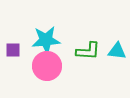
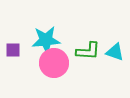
cyan triangle: moved 2 px left, 1 px down; rotated 12 degrees clockwise
pink circle: moved 7 px right, 3 px up
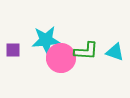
green L-shape: moved 2 px left
pink circle: moved 7 px right, 5 px up
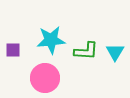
cyan star: moved 5 px right
cyan triangle: rotated 42 degrees clockwise
pink circle: moved 16 px left, 20 px down
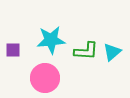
cyan triangle: moved 3 px left; rotated 18 degrees clockwise
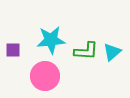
pink circle: moved 2 px up
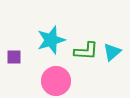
cyan star: rotated 12 degrees counterclockwise
purple square: moved 1 px right, 7 px down
pink circle: moved 11 px right, 5 px down
